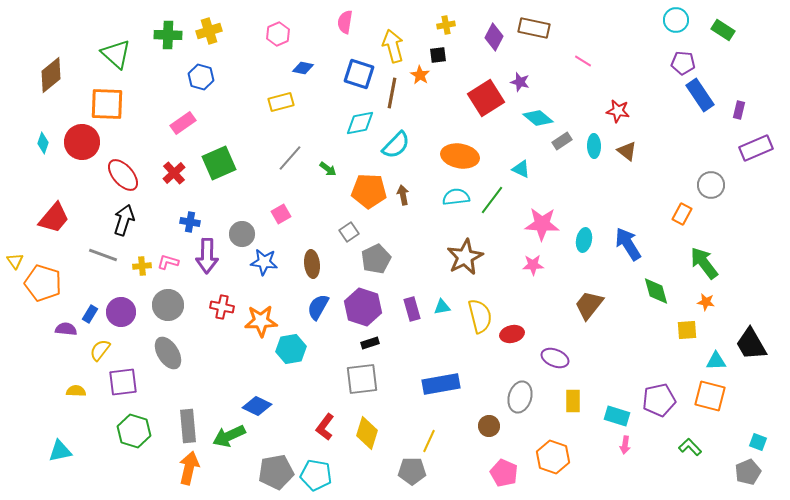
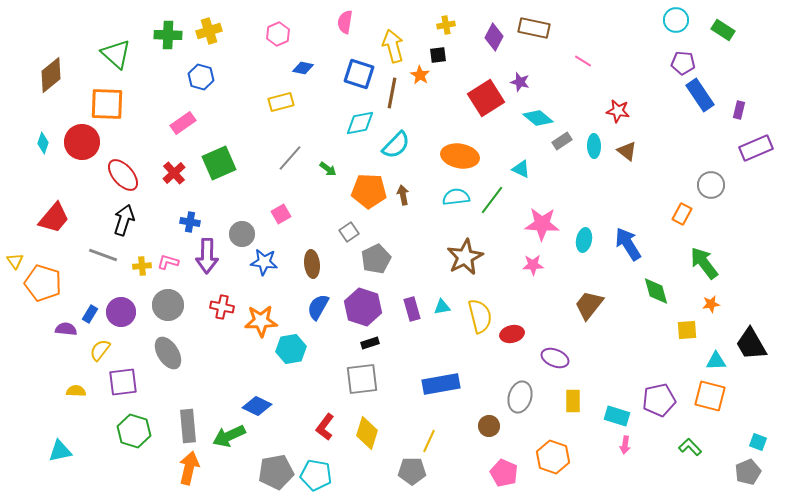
orange star at (706, 302): moved 5 px right, 2 px down; rotated 18 degrees counterclockwise
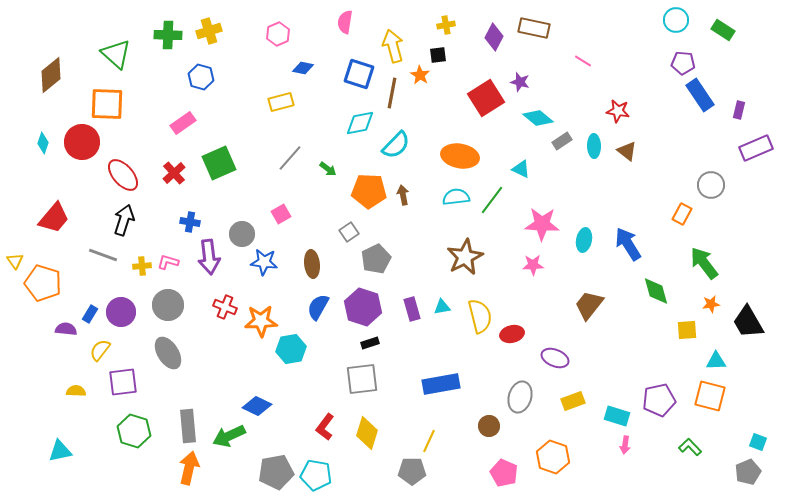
purple arrow at (207, 256): moved 2 px right, 1 px down; rotated 8 degrees counterclockwise
red cross at (222, 307): moved 3 px right; rotated 10 degrees clockwise
black trapezoid at (751, 344): moved 3 px left, 22 px up
yellow rectangle at (573, 401): rotated 70 degrees clockwise
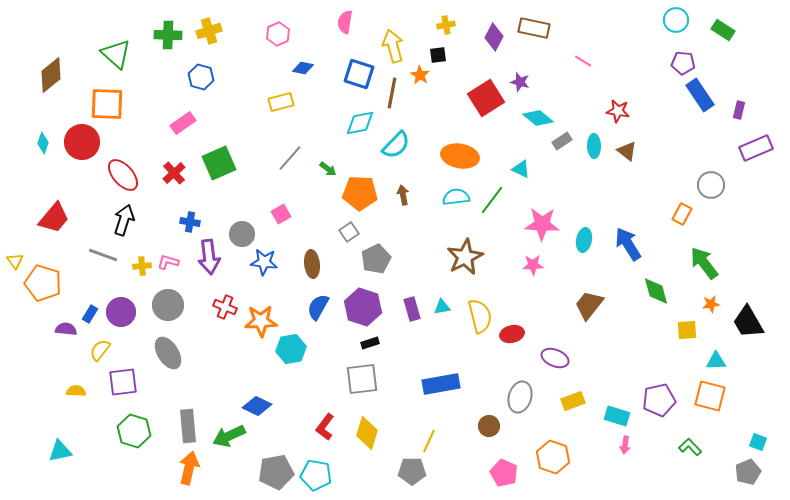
orange pentagon at (369, 191): moved 9 px left, 2 px down
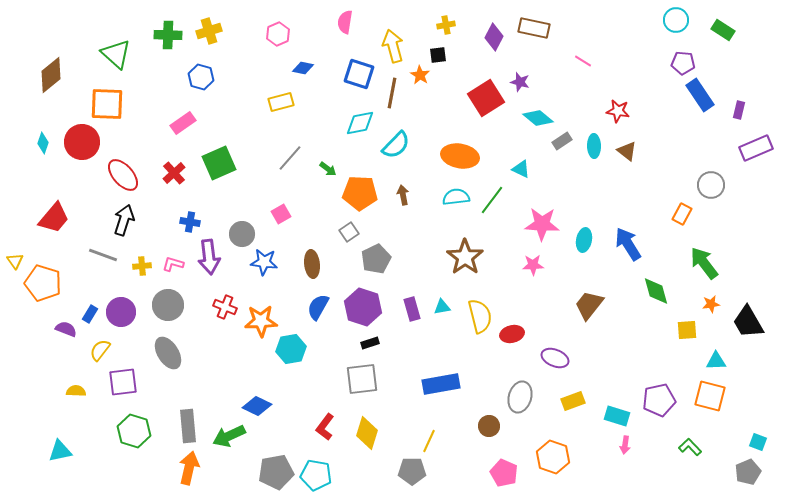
brown star at (465, 257): rotated 9 degrees counterclockwise
pink L-shape at (168, 262): moved 5 px right, 2 px down
purple semicircle at (66, 329): rotated 15 degrees clockwise
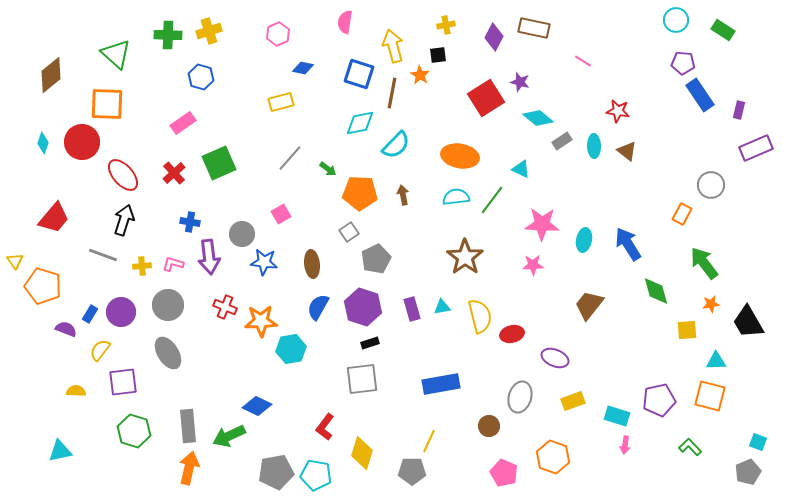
orange pentagon at (43, 283): moved 3 px down
yellow diamond at (367, 433): moved 5 px left, 20 px down
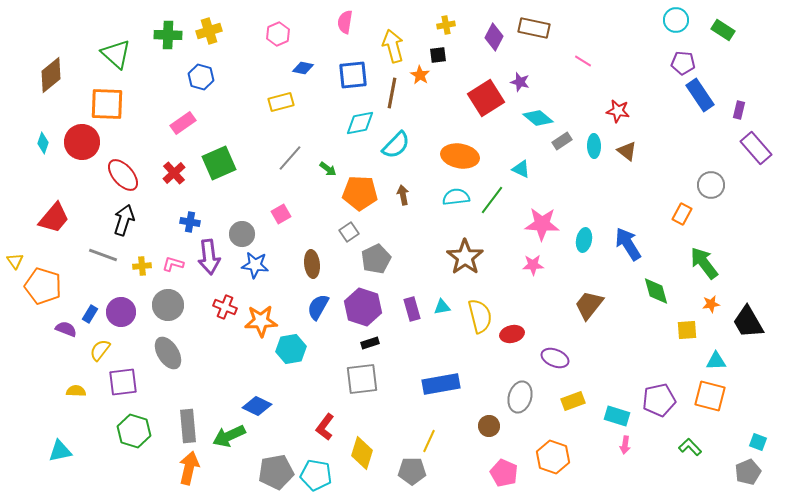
blue square at (359, 74): moved 6 px left, 1 px down; rotated 24 degrees counterclockwise
purple rectangle at (756, 148): rotated 72 degrees clockwise
blue star at (264, 262): moved 9 px left, 3 px down
